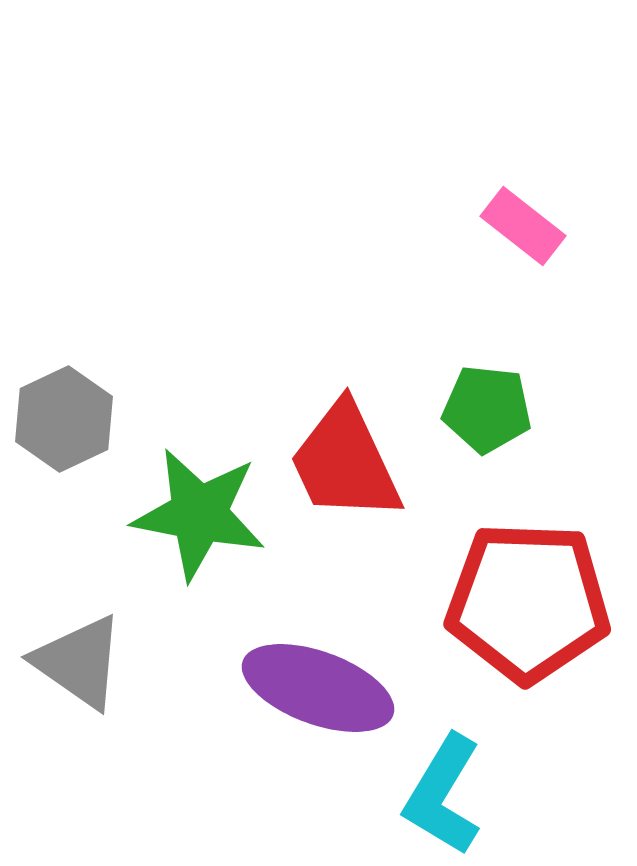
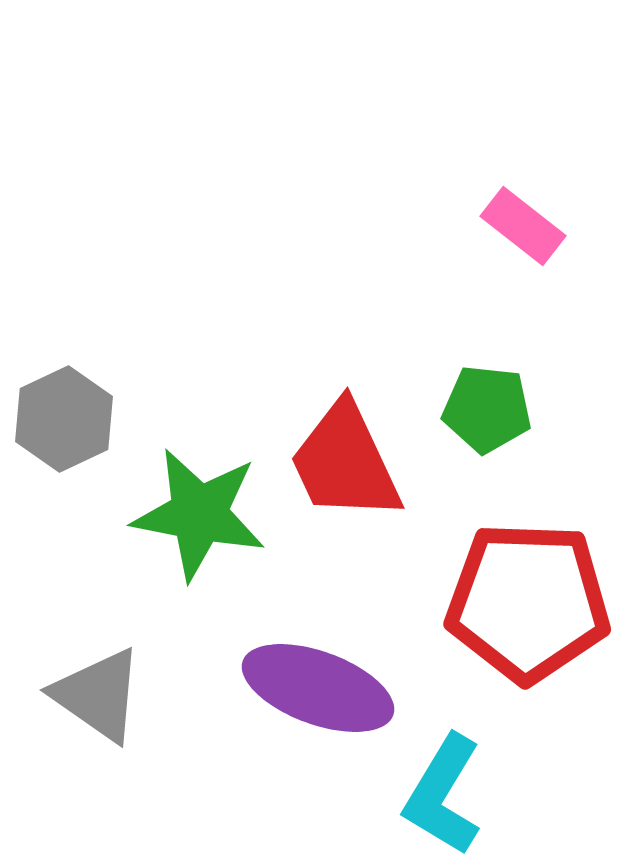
gray triangle: moved 19 px right, 33 px down
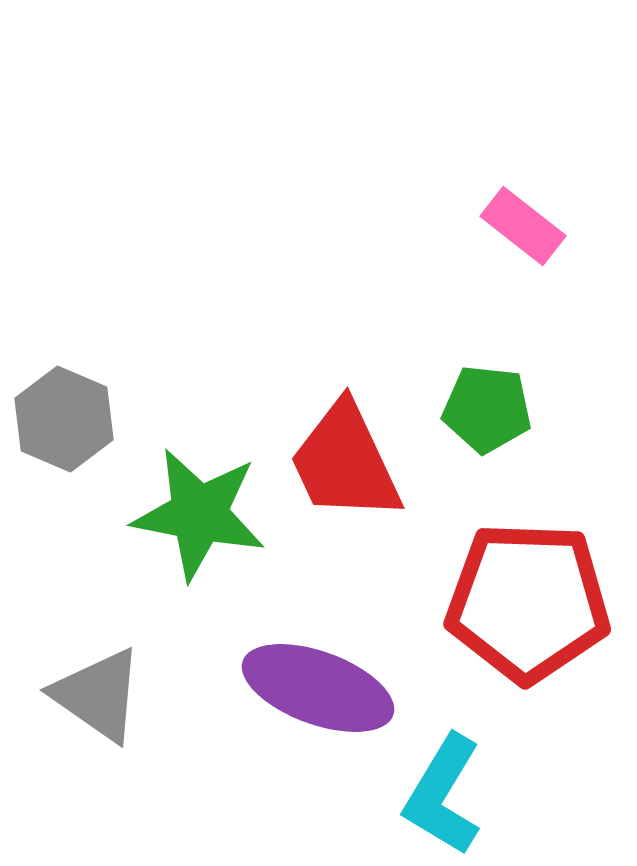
gray hexagon: rotated 12 degrees counterclockwise
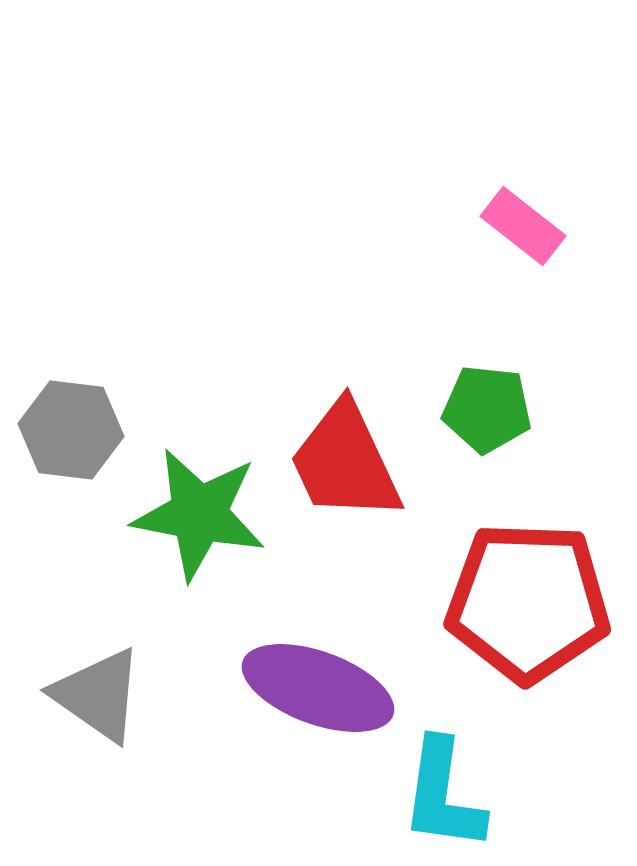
gray hexagon: moved 7 px right, 11 px down; rotated 16 degrees counterclockwise
cyan L-shape: rotated 23 degrees counterclockwise
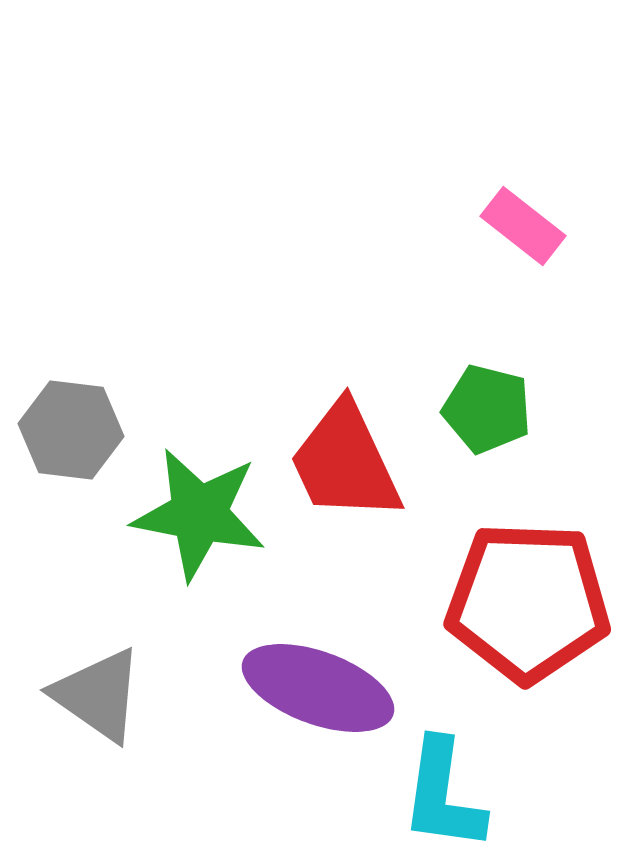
green pentagon: rotated 8 degrees clockwise
